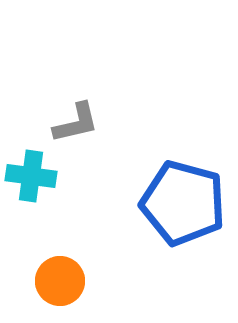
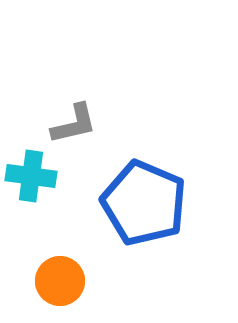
gray L-shape: moved 2 px left, 1 px down
blue pentagon: moved 39 px left; rotated 8 degrees clockwise
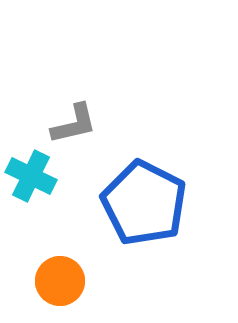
cyan cross: rotated 18 degrees clockwise
blue pentagon: rotated 4 degrees clockwise
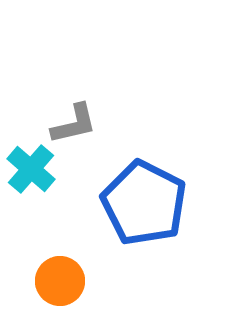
cyan cross: moved 7 px up; rotated 15 degrees clockwise
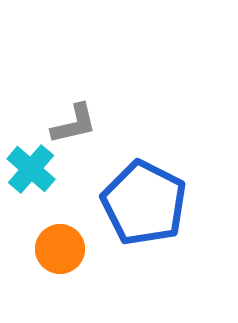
orange circle: moved 32 px up
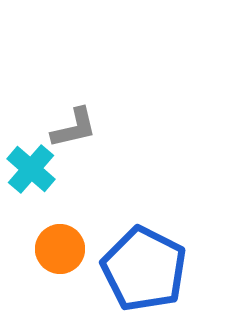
gray L-shape: moved 4 px down
blue pentagon: moved 66 px down
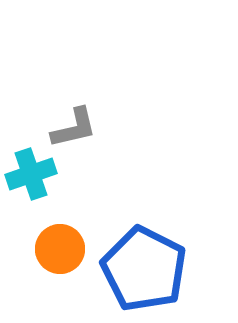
cyan cross: moved 5 px down; rotated 30 degrees clockwise
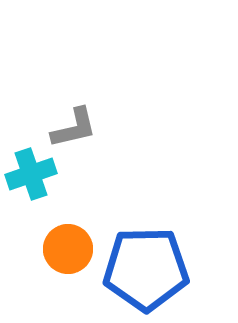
orange circle: moved 8 px right
blue pentagon: moved 2 px right; rotated 28 degrees counterclockwise
